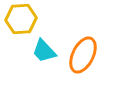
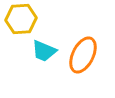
cyan trapezoid: rotated 24 degrees counterclockwise
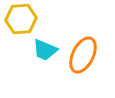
cyan trapezoid: moved 1 px right, 1 px up
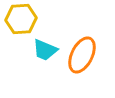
orange ellipse: moved 1 px left
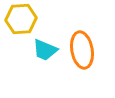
orange ellipse: moved 5 px up; rotated 36 degrees counterclockwise
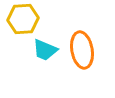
yellow hexagon: moved 2 px right
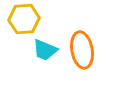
yellow hexagon: moved 1 px right
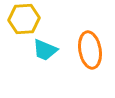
orange ellipse: moved 8 px right
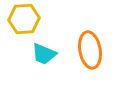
cyan trapezoid: moved 1 px left, 4 px down
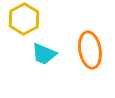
yellow hexagon: rotated 24 degrees counterclockwise
